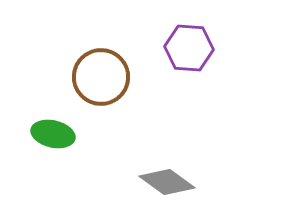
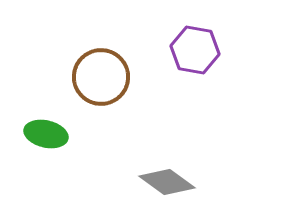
purple hexagon: moved 6 px right, 2 px down; rotated 6 degrees clockwise
green ellipse: moved 7 px left
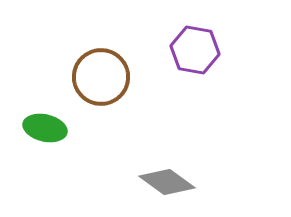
green ellipse: moved 1 px left, 6 px up
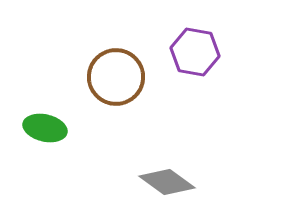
purple hexagon: moved 2 px down
brown circle: moved 15 px right
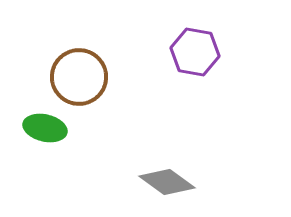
brown circle: moved 37 px left
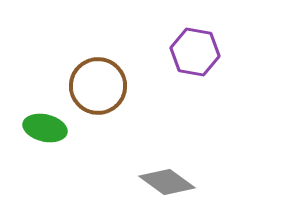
brown circle: moved 19 px right, 9 px down
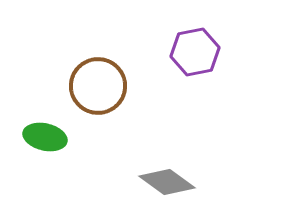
purple hexagon: rotated 21 degrees counterclockwise
green ellipse: moved 9 px down
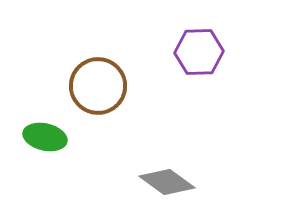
purple hexagon: moved 4 px right; rotated 9 degrees clockwise
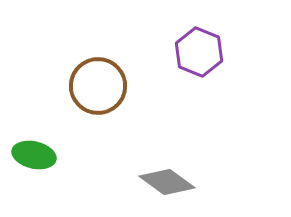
purple hexagon: rotated 24 degrees clockwise
green ellipse: moved 11 px left, 18 px down
